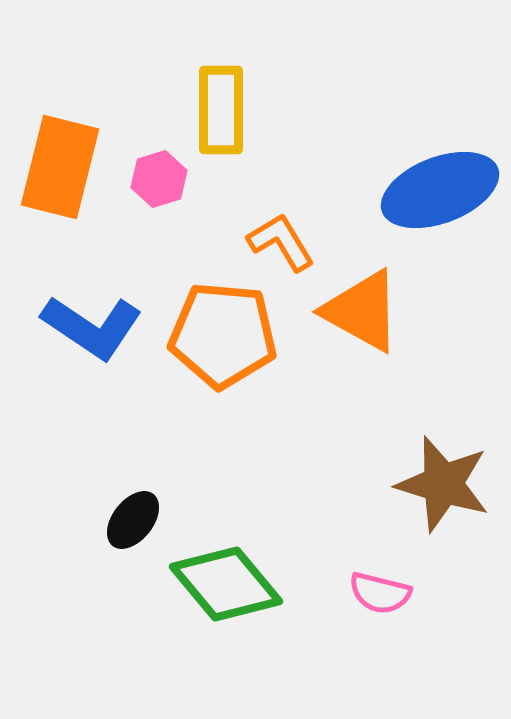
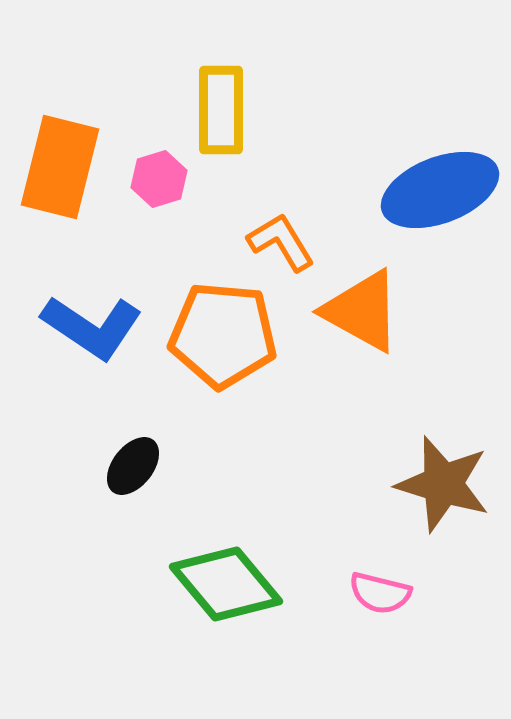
black ellipse: moved 54 px up
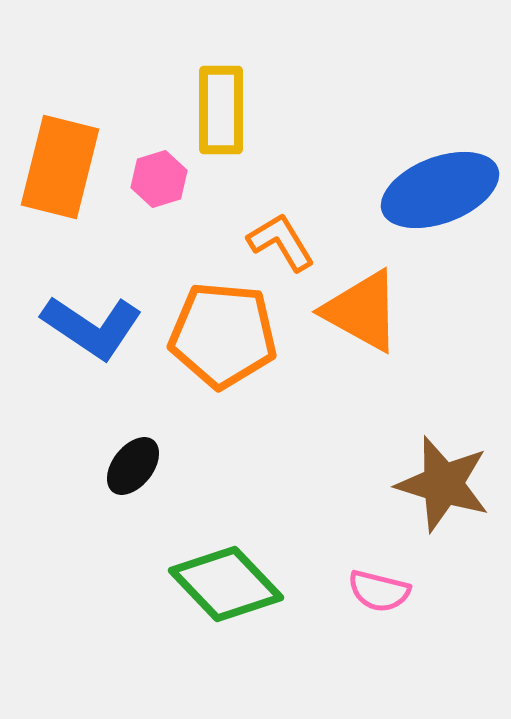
green diamond: rotated 4 degrees counterclockwise
pink semicircle: moved 1 px left, 2 px up
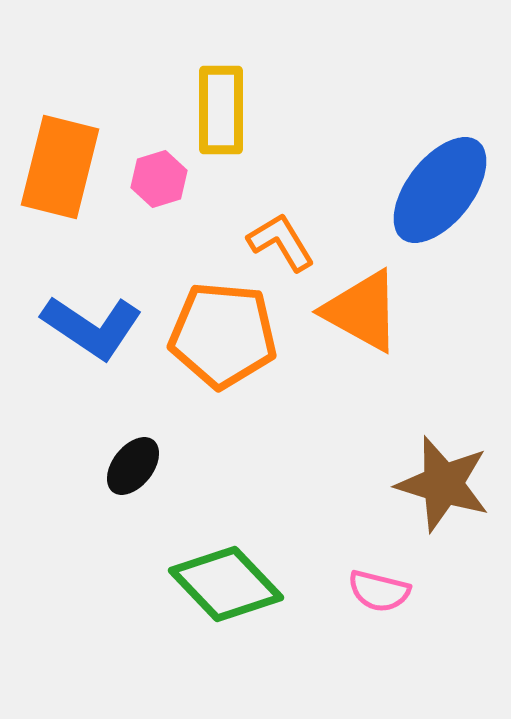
blue ellipse: rotated 31 degrees counterclockwise
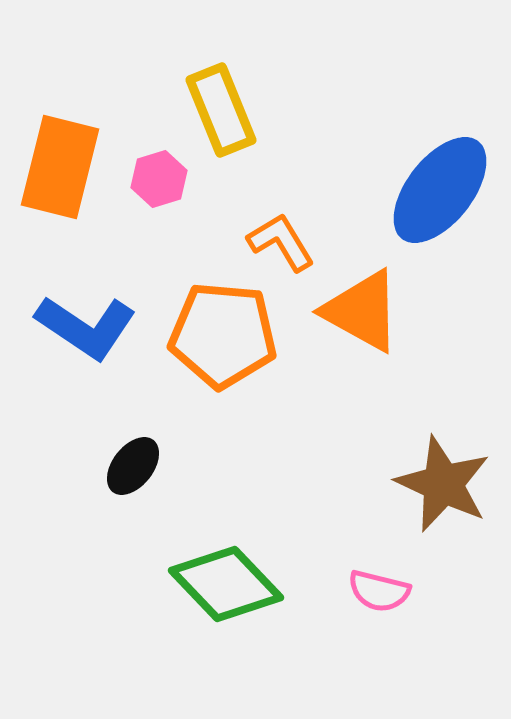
yellow rectangle: rotated 22 degrees counterclockwise
blue L-shape: moved 6 px left
brown star: rotated 8 degrees clockwise
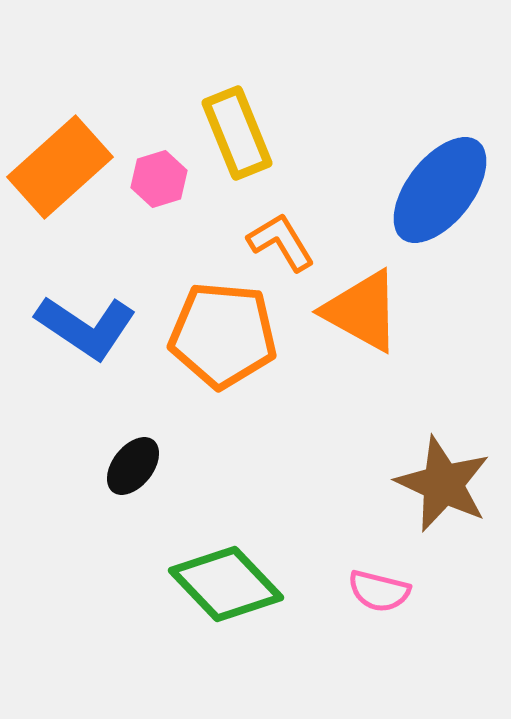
yellow rectangle: moved 16 px right, 23 px down
orange rectangle: rotated 34 degrees clockwise
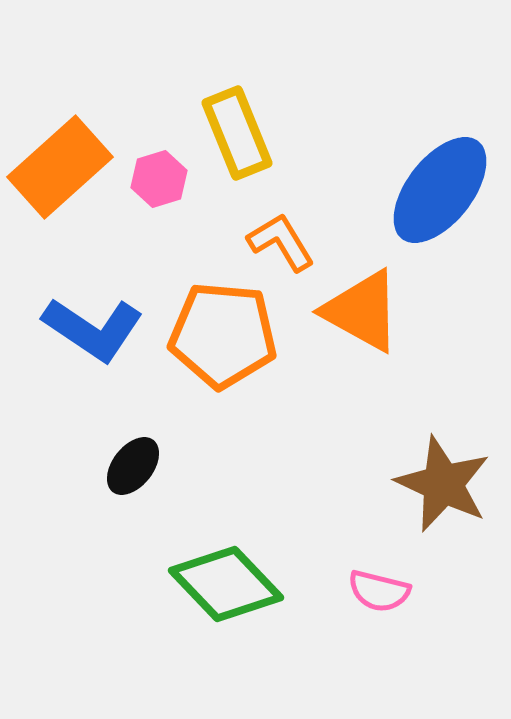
blue L-shape: moved 7 px right, 2 px down
